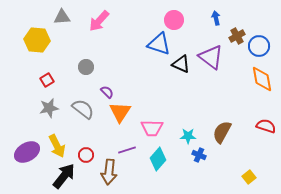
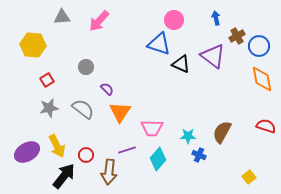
yellow hexagon: moved 4 px left, 5 px down
purple triangle: moved 2 px right, 1 px up
purple semicircle: moved 3 px up
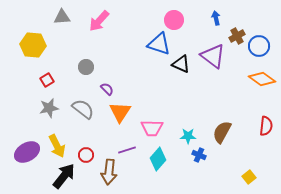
orange diamond: rotated 44 degrees counterclockwise
red semicircle: rotated 78 degrees clockwise
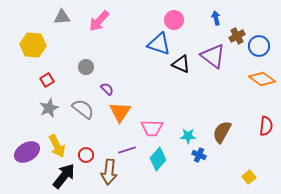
gray star: rotated 12 degrees counterclockwise
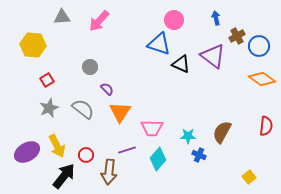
gray circle: moved 4 px right
